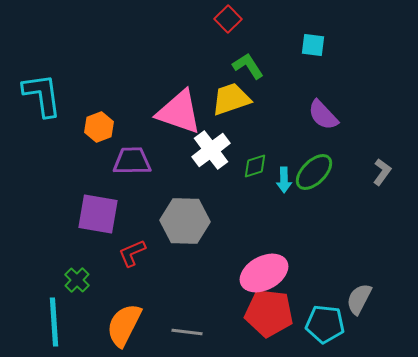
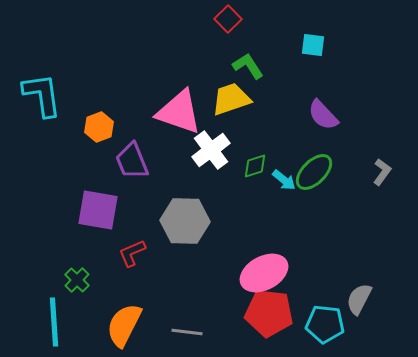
purple trapezoid: rotated 111 degrees counterclockwise
cyan arrow: rotated 50 degrees counterclockwise
purple square: moved 4 px up
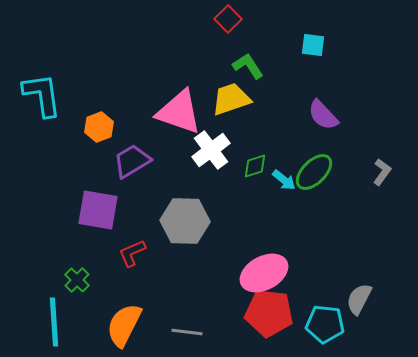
purple trapezoid: rotated 81 degrees clockwise
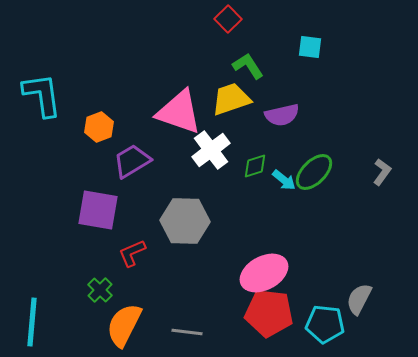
cyan square: moved 3 px left, 2 px down
purple semicircle: moved 41 px left; rotated 60 degrees counterclockwise
green cross: moved 23 px right, 10 px down
cyan line: moved 22 px left; rotated 9 degrees clockwise
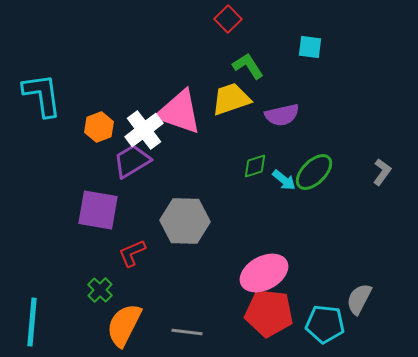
white cross: moved 67 px left, 20 px up
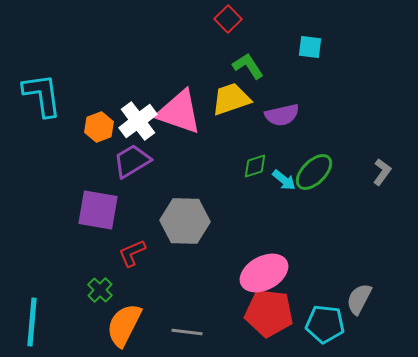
white cross: moved 6 px left, 9 px up
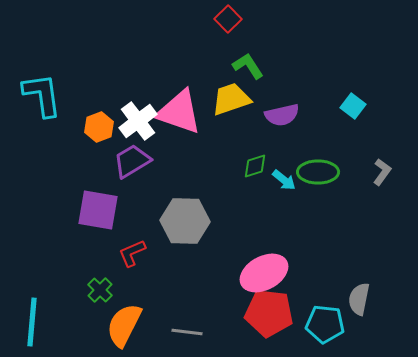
cyan square: moved 43 px right, 59 px down; rotated 30 degrees clockwise
green ellipse: moved 4 px right; rotated 45 degrees clockwise
gray semicircle: rotated 16 degrees counterclockwise
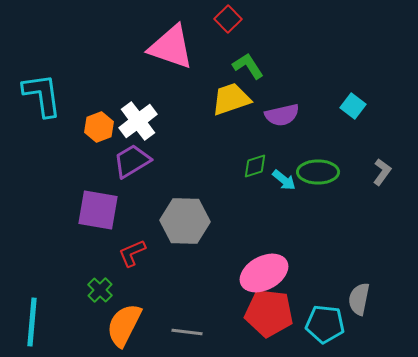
pink triangle: moved 8 px left, 65 px up
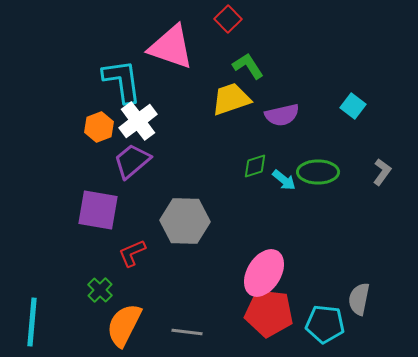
cyan L-shape: moved 80 px right, 14 px up
purple trapezoid: rotated 9 degrees counterclockwise
pink ellipse: rotated 30 degrees counterclockwise
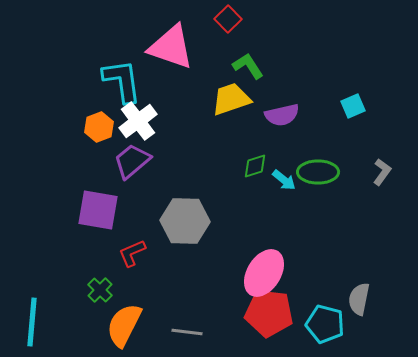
cyan square: rotated 30 degrees clockwise
cyan pentagon: rotated 9 degrees clockwise
